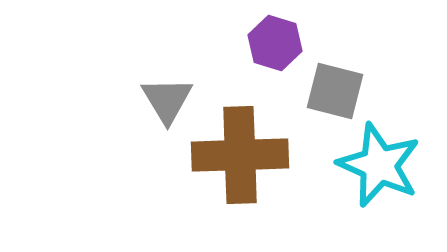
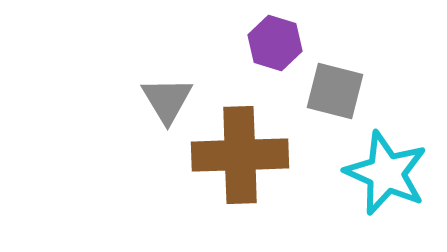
cyan star: moved 7 px right, 8 px down
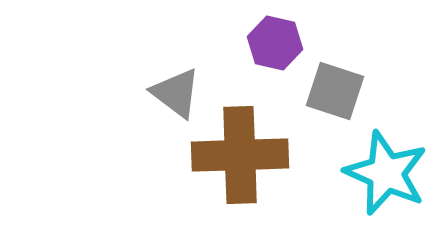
purple hexagon: rotated 4 degrees counterclockwise
gray square: rotated 4 degrees clockwise
gray triangle: moved 9 px right, 7 px up; rotated 22 degrees counterclockwise
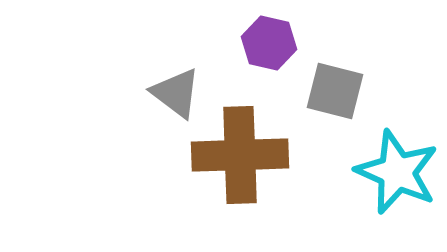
purple hexagon: moved 6 px left
gray square: rotated 4 degrees counterclockwise
cyan star: moved 11 px right, 1 px up
